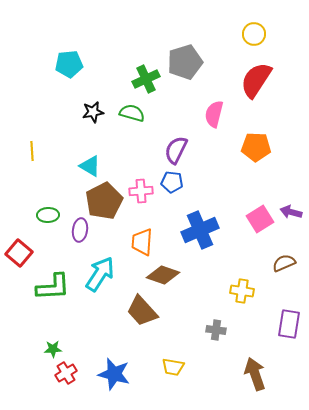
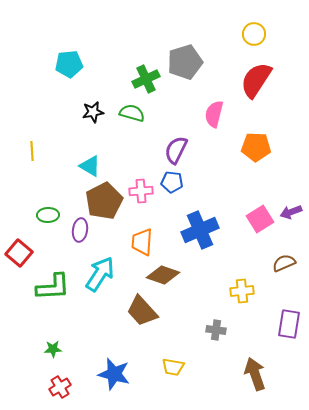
purple arrow: rotated 35 degrees counterclockwise
yellow cross: rotated 15 degrees counterclockwise
red cross: moved 6 px left, 14 px down
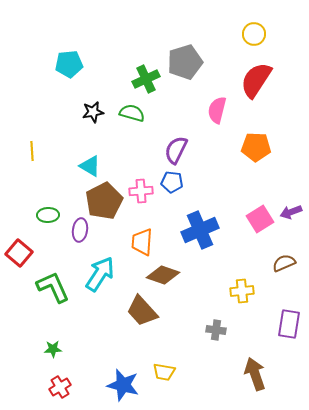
pink semicircle: moved 3 px right, 4 px up
green L-shape: rotated 111 degrees counterclockwise
yellow trapezoid: moved 9 px left, 5 px down
blue star: moved 9 px right, 11 px down
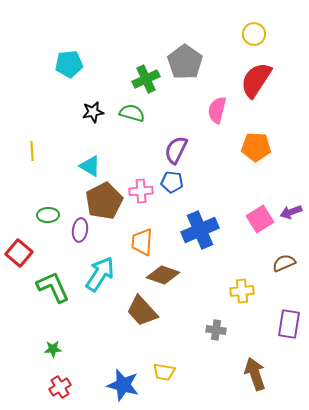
gray pentagon: rotated 20 degrees counterclockwise
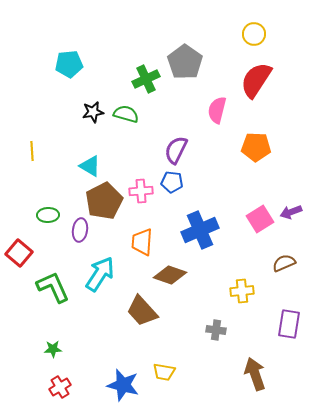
green semicircle: moved 6 px left, 1 px down
brown diamond: moved 7 px right
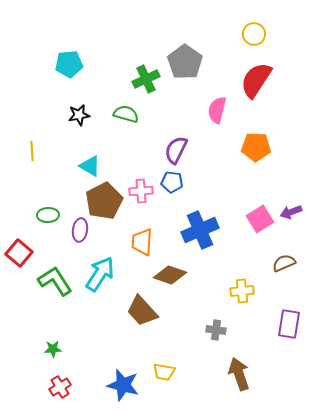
black star: moved 14 px left, 3 px down
green L-shape: moved 2 px right, 6 px up; rotated 9 degrees counterclockwise
brown arrow: moved 16 px left
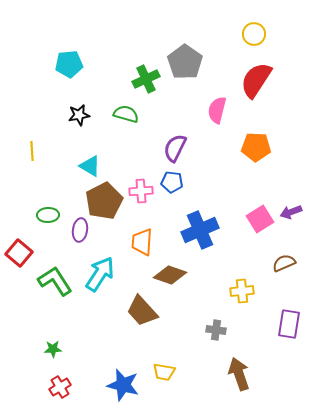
purple semicircle: moved 1 px left, 2 px up
